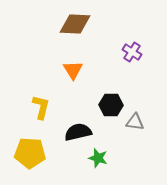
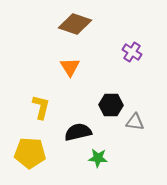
brown diamond: rotated 16 degrees clockwise
orange triangle: moved 3 px left, 3 px up
green star: rotated 12 degrees counterclockwise
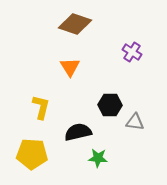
black hexagon: moved 1 px left
yellow pentagon: moved 2 px right, 1 px down
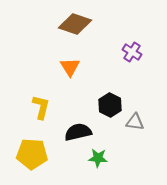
black hexagon: rotated 25 degrees clockwise
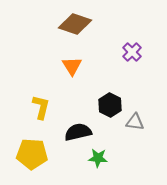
purple cross: rotated 12 degrees clockwise
orange triangle: moved 2 px right, 1 px up
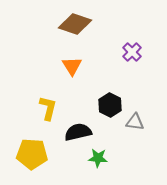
yellow L-shape: moved 7 px right, 1 px down
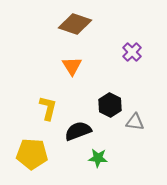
black semicircle: moved 1 px up; rotated 8 degrees counterclockwise
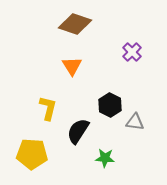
black semicircle: rotated 36 degrees counterclockwise
green star: moved 7 px right
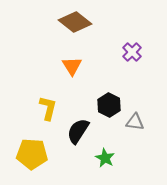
brown diamond: moved 2 px up; rotated 20 degrees clockwise
black hexagon: moved 1 px left
green star: rotated 24 degrees clockwise
